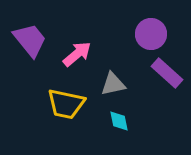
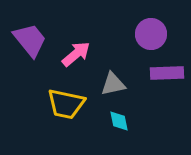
pink arrow: moved 1 px left
purple rectangle: rotated 44 degrees counterclockwise
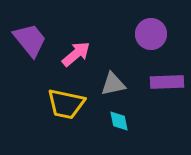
purple rectangle: moved 9 px down
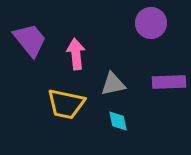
purple circle: moved 11 px up
pink arrow: rotated 56 degrees counterclockwise
purple rectangle: moved 2 px right
cyan diamond: moved 1 px left
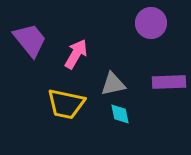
pink arrow: rotated 36 degrees clockwise
cyan diamond: moved 2 px right, 7 px up
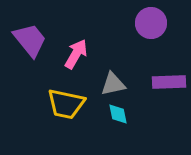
cyan diamond: moved 2 px left
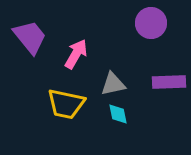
purple trapezoid: moved 3 px up
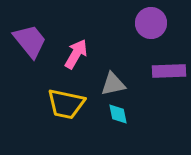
purple trapezoid: moved 4 px down
purple rectangle: moved 11 px up
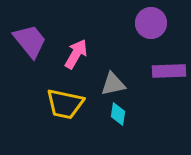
yellow trapezoid: moved 1 px left
cyan diamond: rotated 20 degrees clockwise
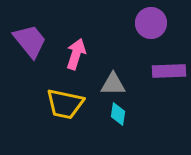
pink arrow: rotated 12 degrees counterclockwise
gray triangle: rotated 12 degrees clockwise
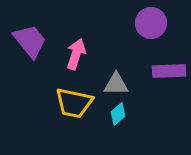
gray triangle: moved 3 px right
yellow trapezoid: moved 9 px right, 1 px up
cyan diamond: rotated 40 degrees clockwise
